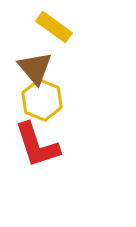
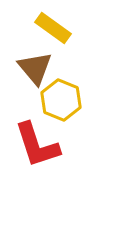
yellow rectangle: moved 1 px left, 1 px down
yellow hexagon: moved 19 px right
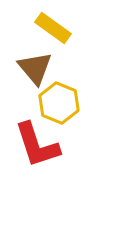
yellow hexagon: moved 2 px left, 3 px down
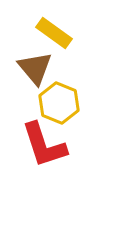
yellow rectangle: moved 1 px right, 5 px down
red L-shape: moved 7 px right
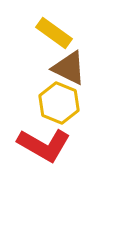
brown triangle: moved 34 px right; rotated 24 degrees counterclockwise
red L-shape: rotated 42 degrees counterclockwise
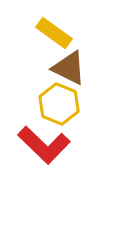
yellow hexagon: moved 1 px down
red L-shape: rotated 14 degrees clockwise
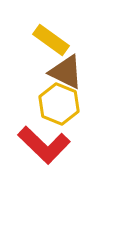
yellow rectangle: moved 3 px left, 7 px down
brown triangle: moved 3 px left, 4 px down
